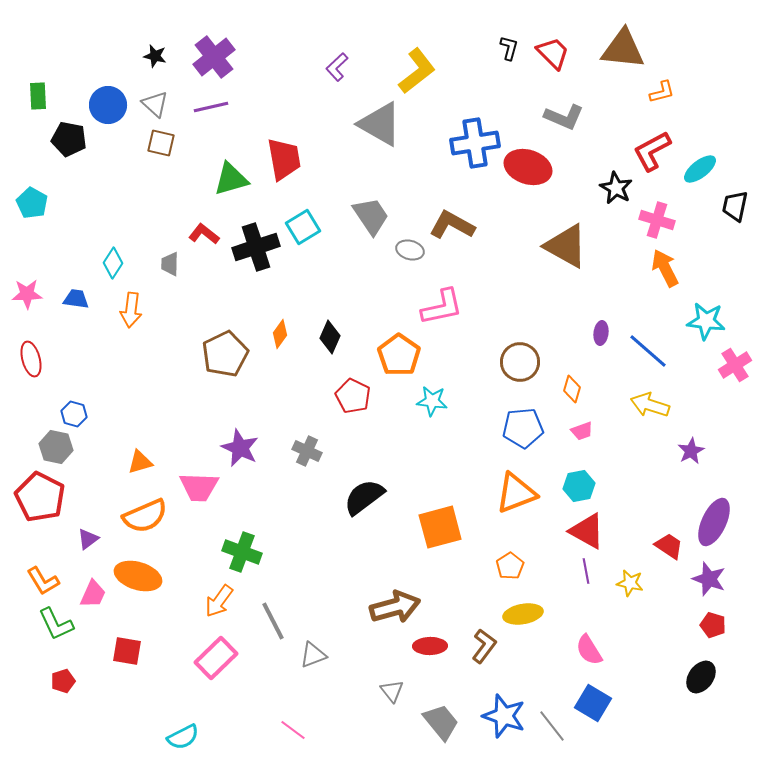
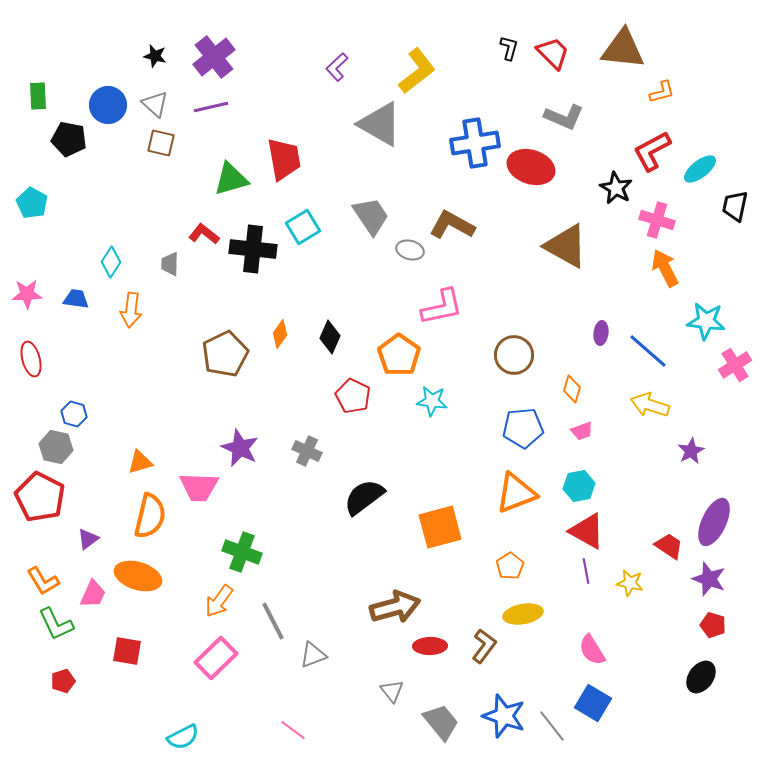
red ellipse at (528, 167): moved 3 px right
black cross at (256, 247): moved 3 px left, 2 px down; rotated 24 degrees clockwise
cyan diamond at (113, 263): moved 2 px left, 1 px up
brown circle at (520, 362): moved 6 px left, 7 px up
orange semicircle at (145, 516): moved 5 px right; rotated 54 degrees counterclockwise
pink semicircle at (589, 650): moved 3 px right
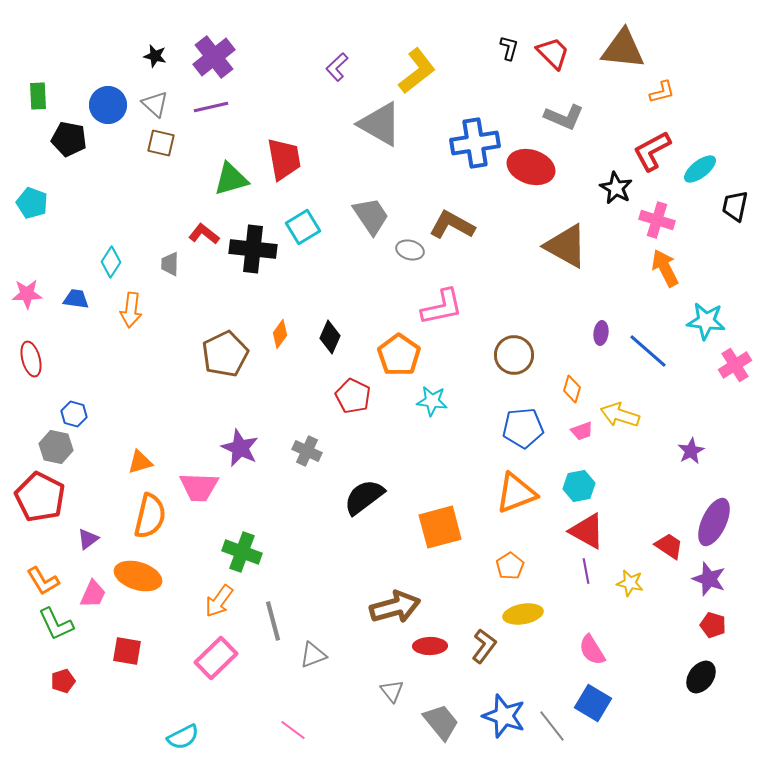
cyan pentagon at (32, 203): rotated 8 degrees counterclockwise
yellow arrow at (650, 405): moved 30 px left, 10 px down
gray line at (273, 621): rotated 12 degrees clockwise
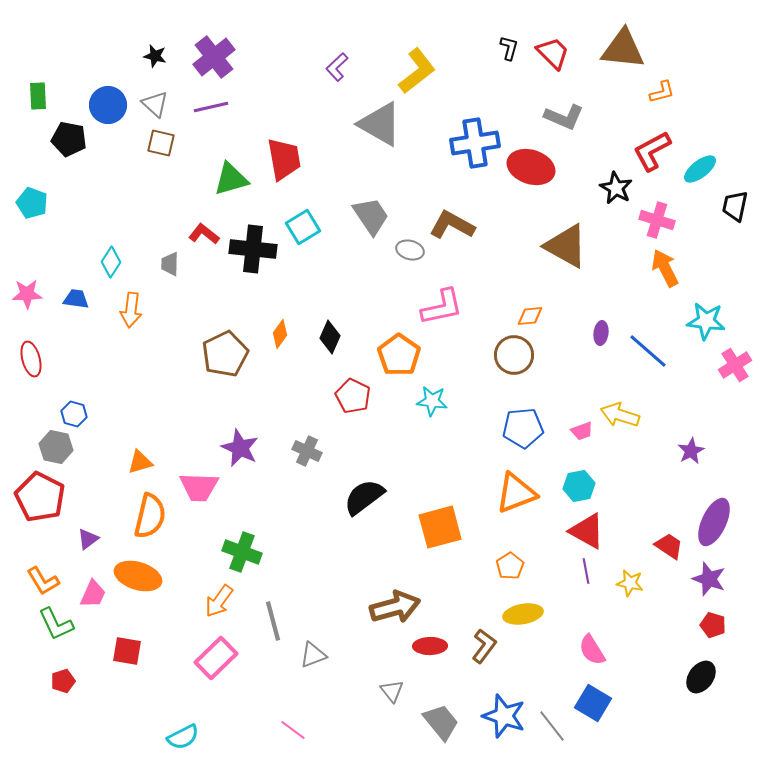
orange diamond at (572, 389): moved 42 px left, 73 px up; rotated 68 degrees clockwise
